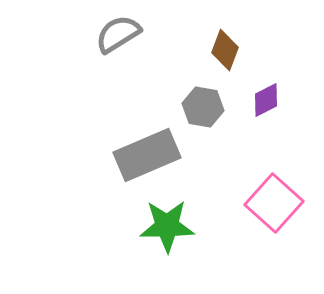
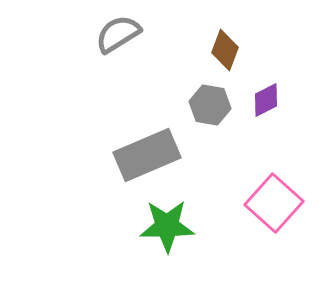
gray hexagon: moved 7 px right, 2 px up
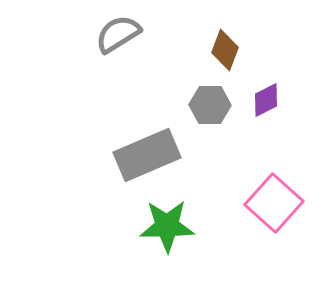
gray hexagon: rotated 9 degrees counterclockwise
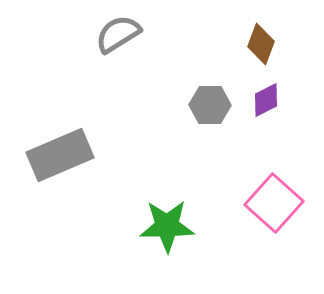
brown diamond: moved 36 px right, 6 px up
gray rectangle: moved 87 px left
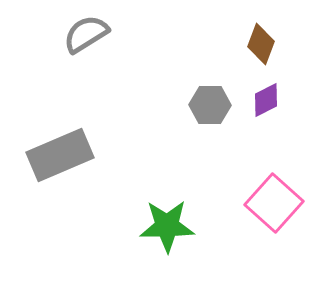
gray semicircle: moved 32 px left
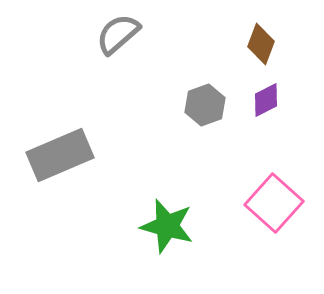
gray semicircle: moved 32 px right; rotated 9 degrees counterclockwise
gray hexagon: moved 5 px left; rotated 21 degrees counterclockwise
green star: rotated 16 degrees clockwise
